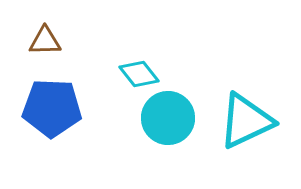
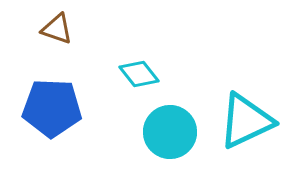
brown triangle: moved 12 px right, 12 px up; rotated 20 degrees clockwise
cyan circle: moved 2 px right, 14 px down
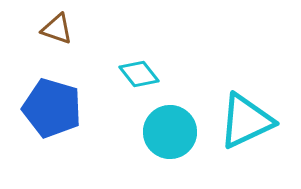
blue pentagon: rotated 14 degrees clockwise
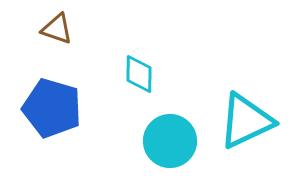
cyan diamond: rotated 39 degrees clockwise
cyan circle: moved 9 px down
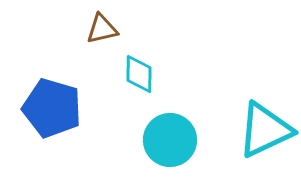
brown triangle: moved 45 px right; rotated 32 degrees counterclockwise
cyan triangle: moved 19 px right, 9 px down
cyan circle: moved 1 px up
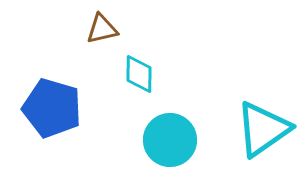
cyan triangle: moved 2 px left, 1 px up; rotated 10 degrees counterclockwise
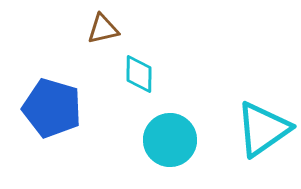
brown triangle: moved 1 px right
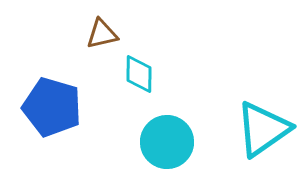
brown triangle: moved 1 px left, 5 px down
blue pentagon: moved 1 px up
cyan circle: moved 3 px left, 2 px down
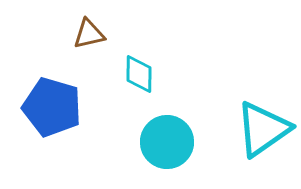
brown triangle: moved 13 px left
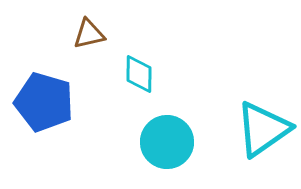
blue pentagon: moved 8 px left, 5 px up
